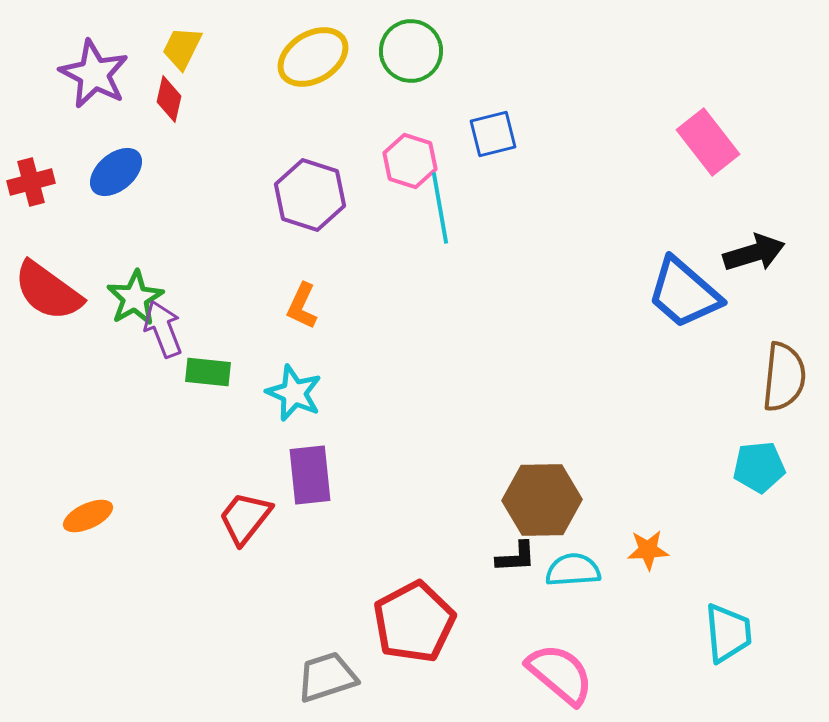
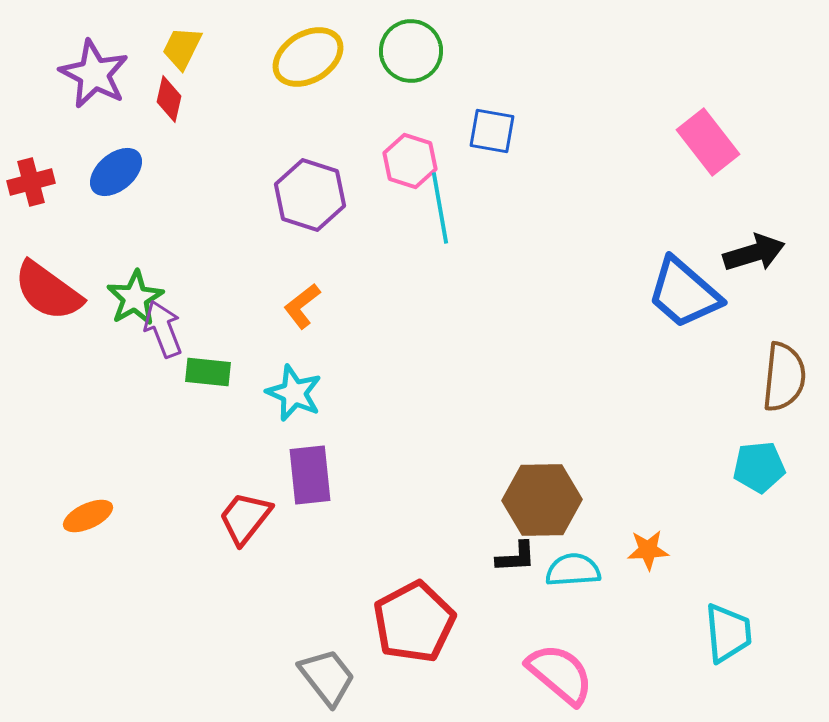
yellow ellipse: moved 5 px left
blue square: moved 1 px left, 3 px up; rotated 24 degrees clockwise
orange L-shape: rotated 27 degrees clockwise
gray trapezoid: rotated 70 degrees clockwise
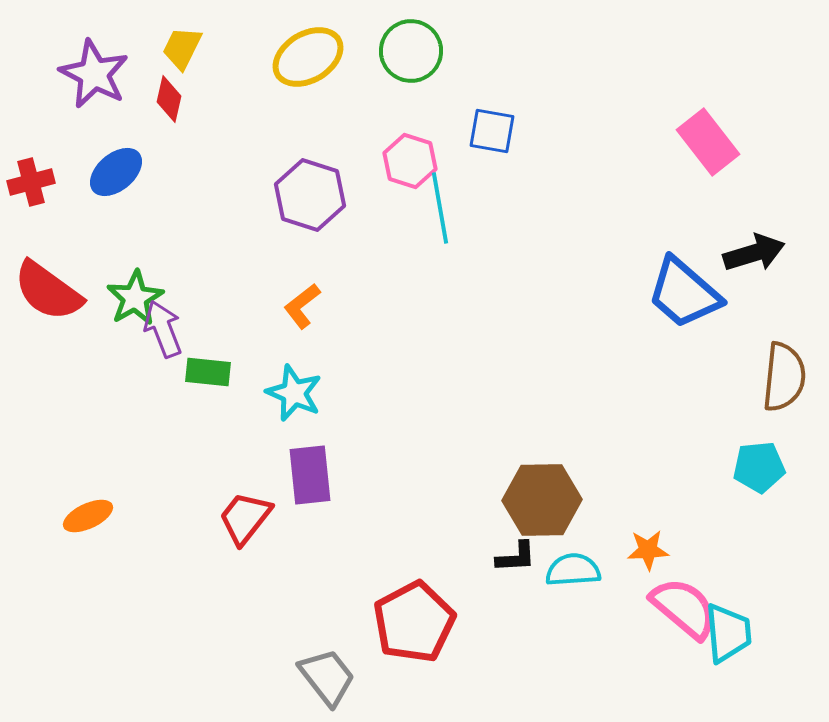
pink semicircle: moved 124 px right, 66 px up
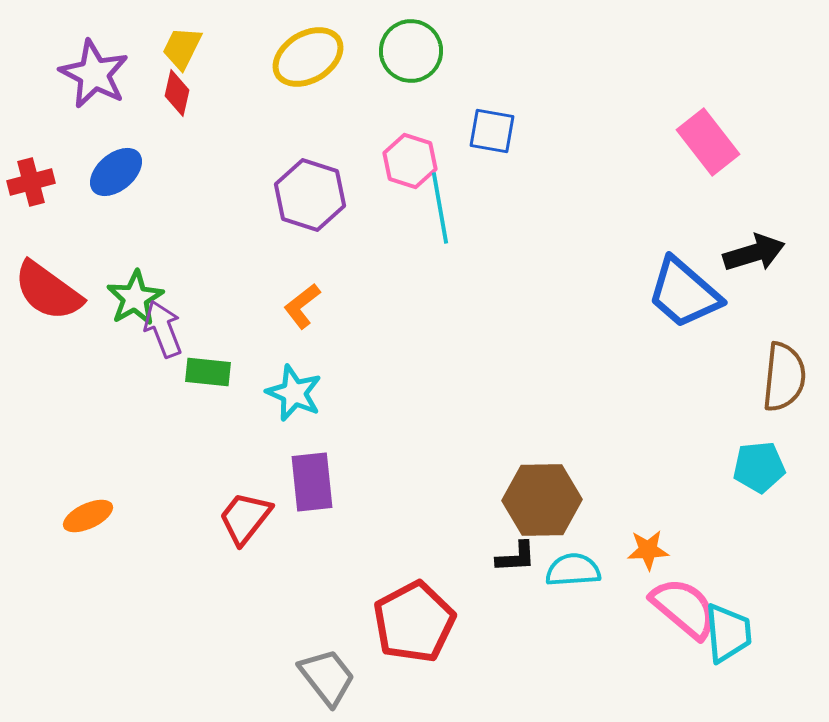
red diamond: moved 8 px right, 6 px up
purple rectangle: moved 2 px right, 7 px down
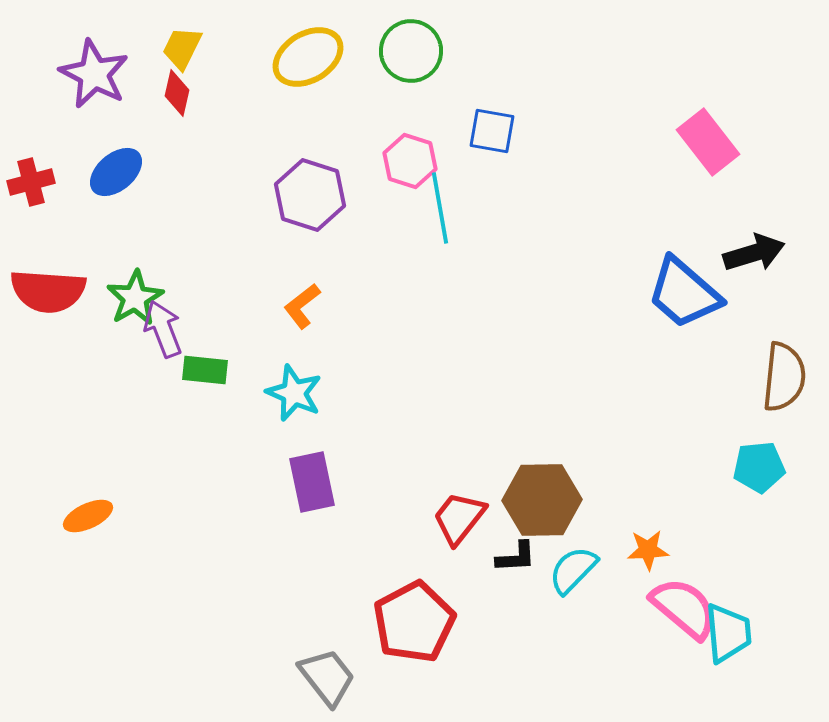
red semicircle: rotated 32 degrees counterclockwise
green rectangle: moved 3 px left, 2 px up
purple rectangle: rotated 6 degrees counterclockwise
red trapezoid: moved 214 px right
cyan semicircle: rotated 42 degrees counterclockwise
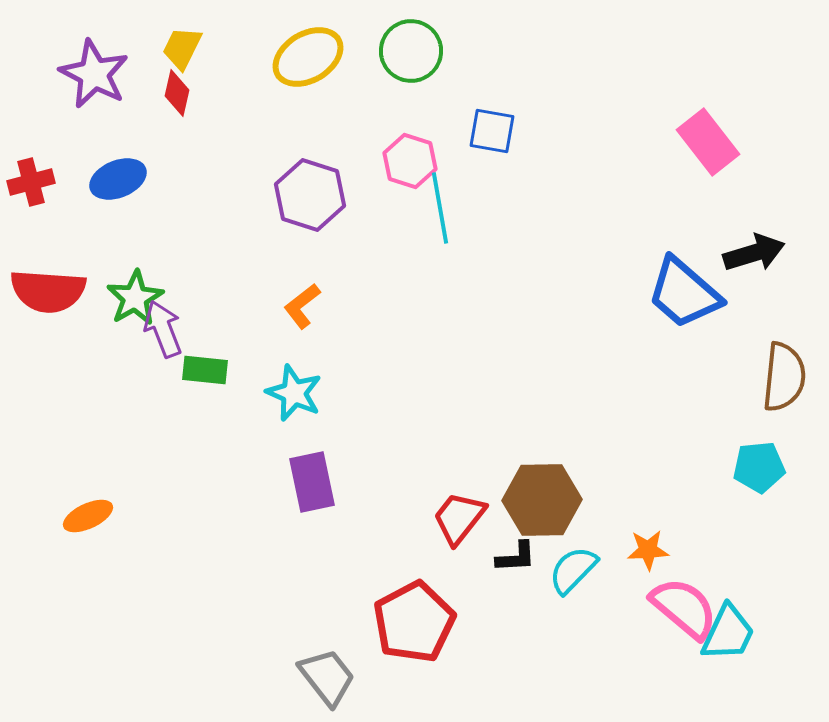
blue ellipse: moved 2 px right, 7 px down; rotated 18 degrees clockwise
cyan trapezoid: rotated 30 degrees clockwise
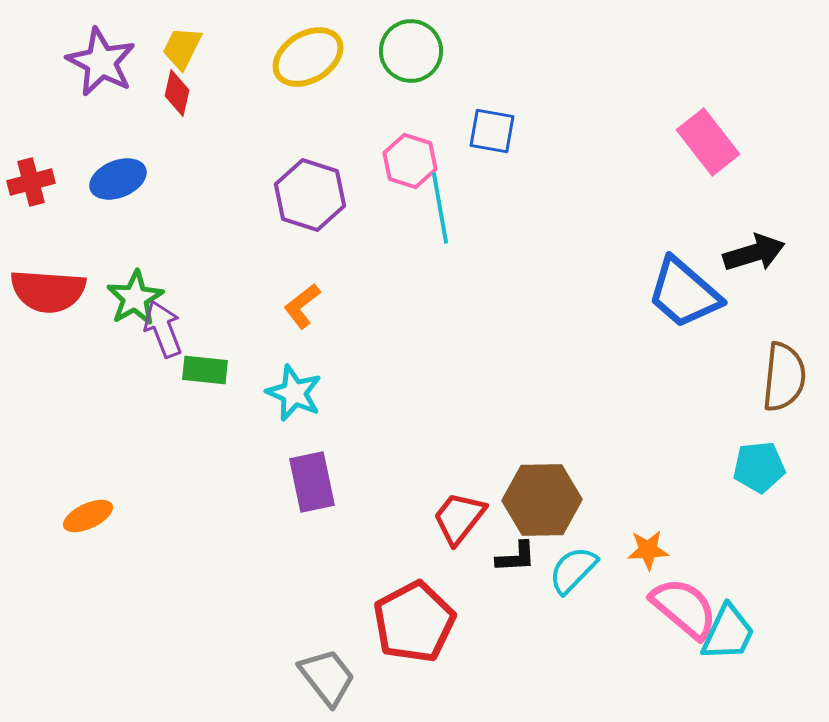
purple star: moved 7 px right, 12 px up
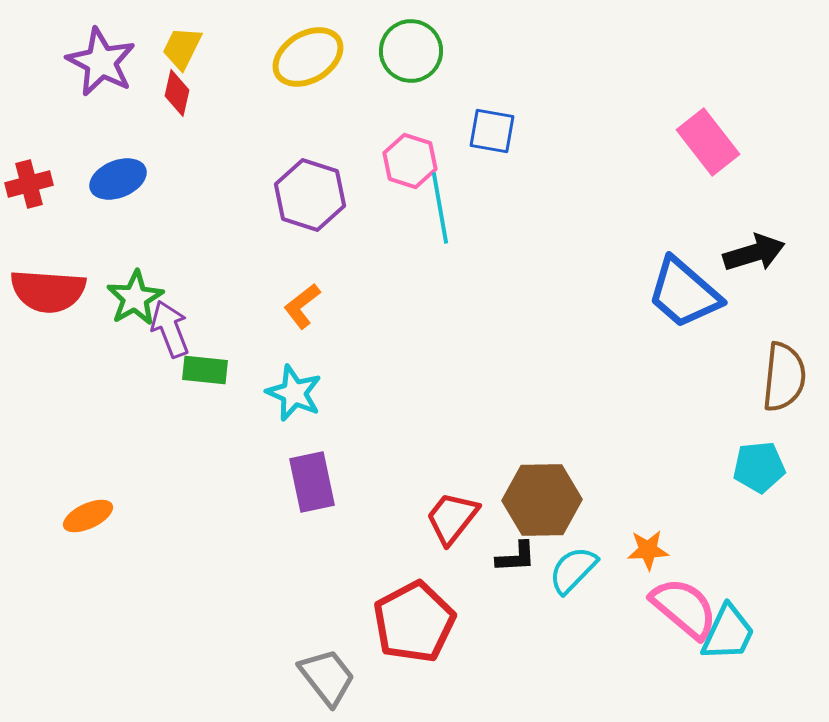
red cross: moved 2 px left, 2 px down
purple arrow: moved 7 px right
red trapezoid: moved 7 px left
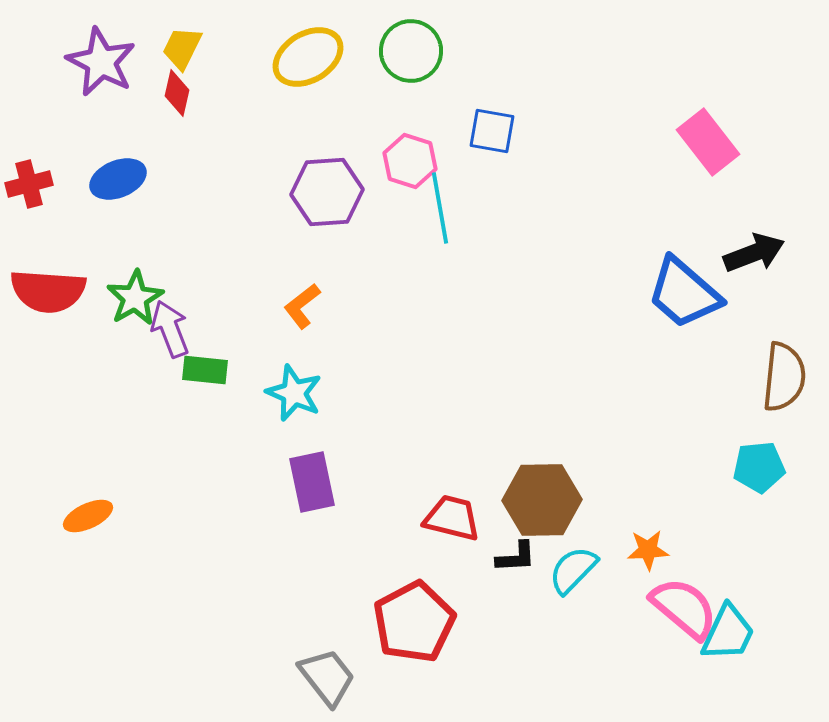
purple hexagon: moved 17 px right, 3 px up; rotated 22 degrees counterclockwise
black arrow: rotated 4 degrees counterclockwise
red trapezoid: rotated 66 degrees clockwise
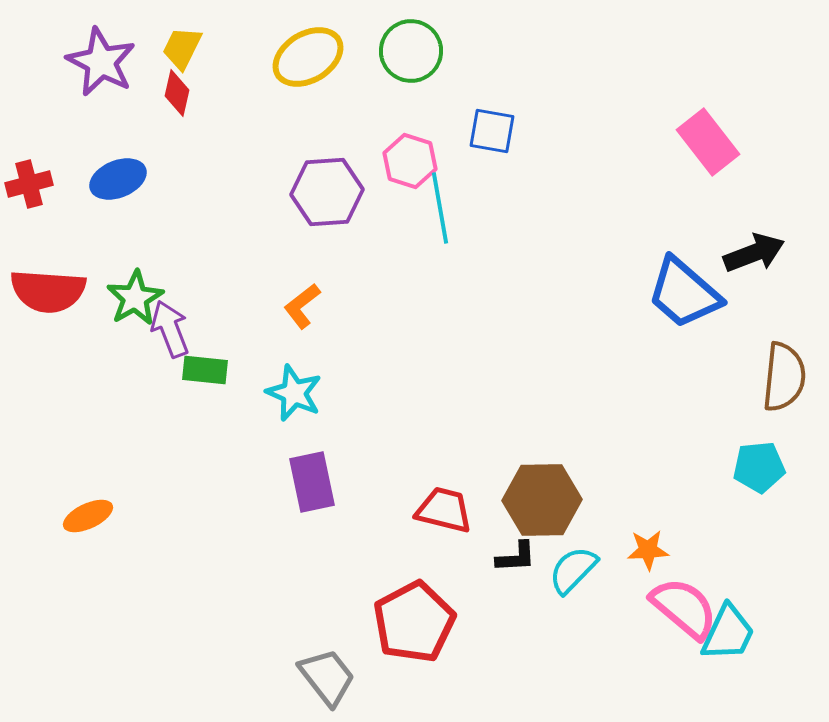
red trapezoid: moved 8 px left, 8 px up
